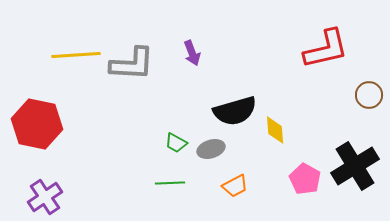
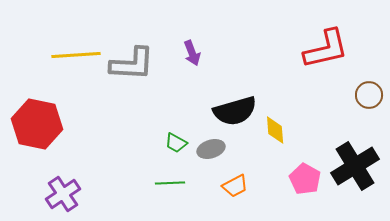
purple cross: moved 18 px right, 3 px up
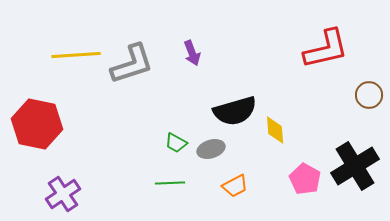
gray L-shape: rotated 21 degrees counterclockwise
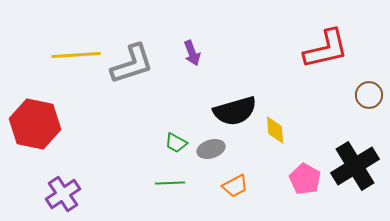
red hexagon: moved 2 px left
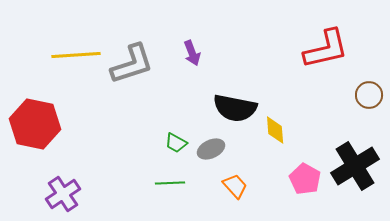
black semicircle: moved 3 px up; rotated 27 degrees clockwise
gray ellipse: rotated 8 degrees counterclockwise
orange trapezoid: rotated 104 degrees counterclockwise
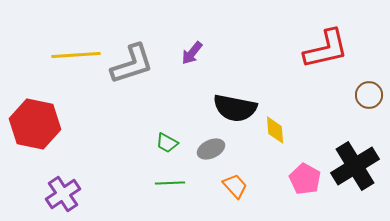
purple arrow: rotated 60 degrees clockwise
green trapezoid: moved 9 px left
